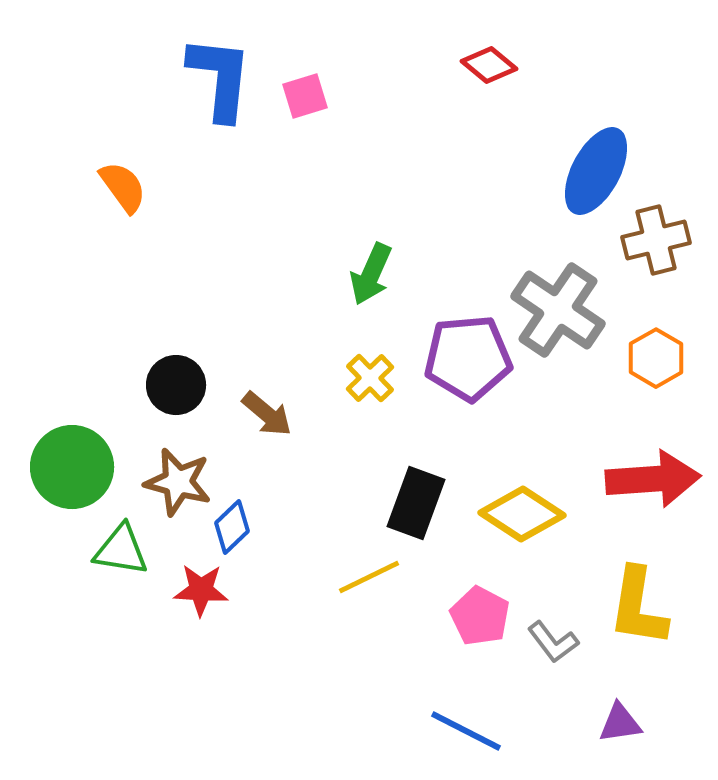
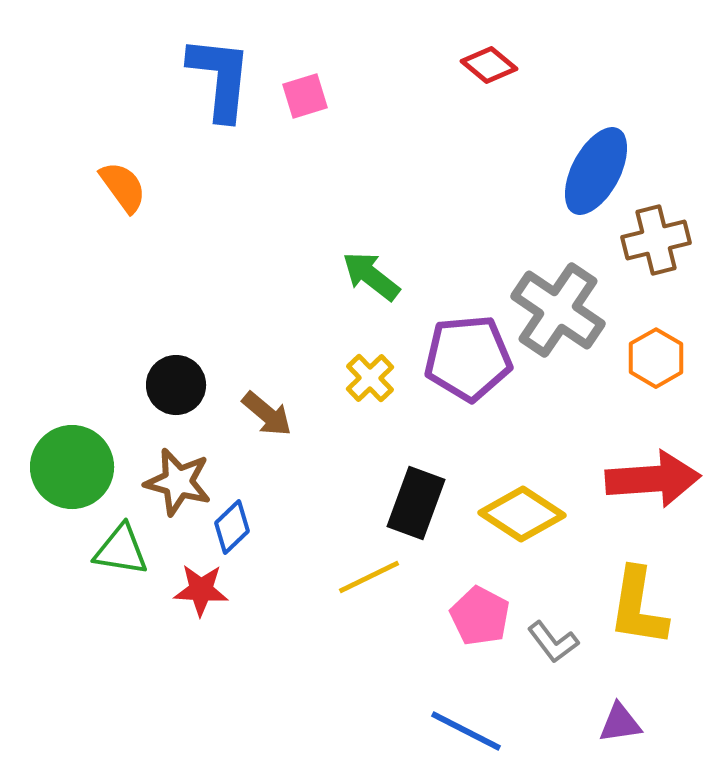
green arrow: moved 2 px down; rotated 104 degrees clockwise
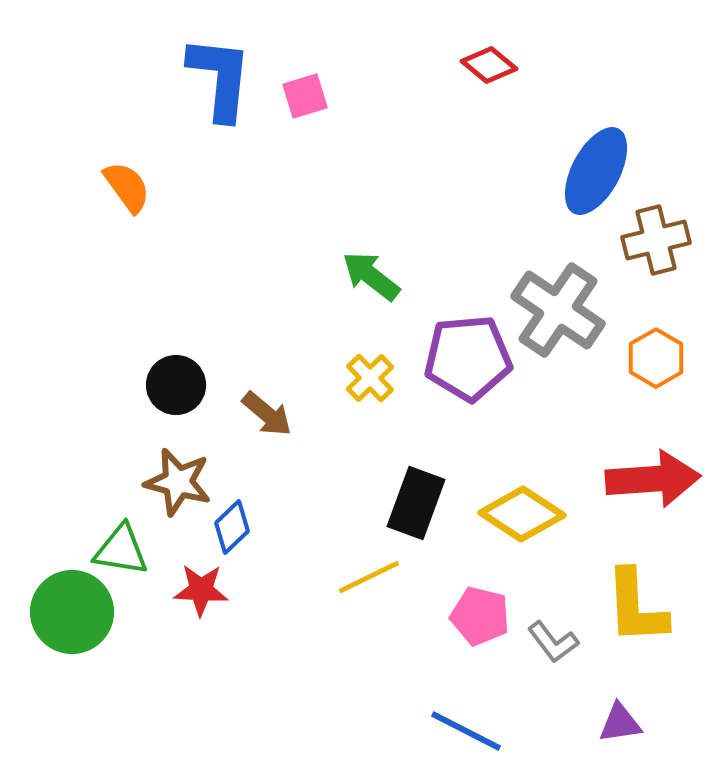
orange semicircle: moved 4 px right
green circle: moved 145 px down
yellow L-shape: moved 2 px left; rotated 12 degrees counterclockwise
pink pentagon: rotated 14 degrees counterclockwise
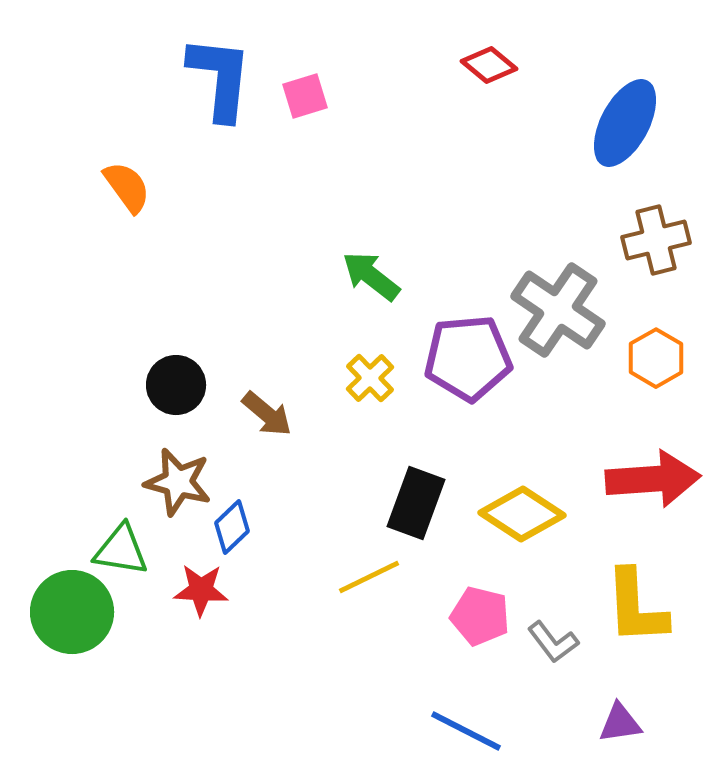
blue ellipse: moved 29 px right, 48 px up
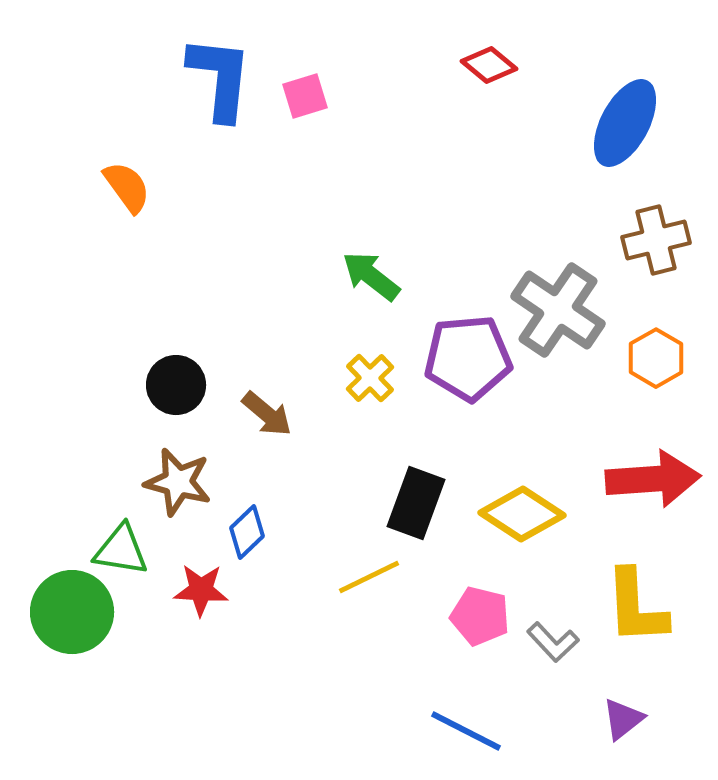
blue diamond: moved 15 px right, 5 px down
gray L-shape: rotated 6 degrees counterclockwise
purple triangle: moved 3 px right, 4 px up; rotated 30 degrees counterclockwise
